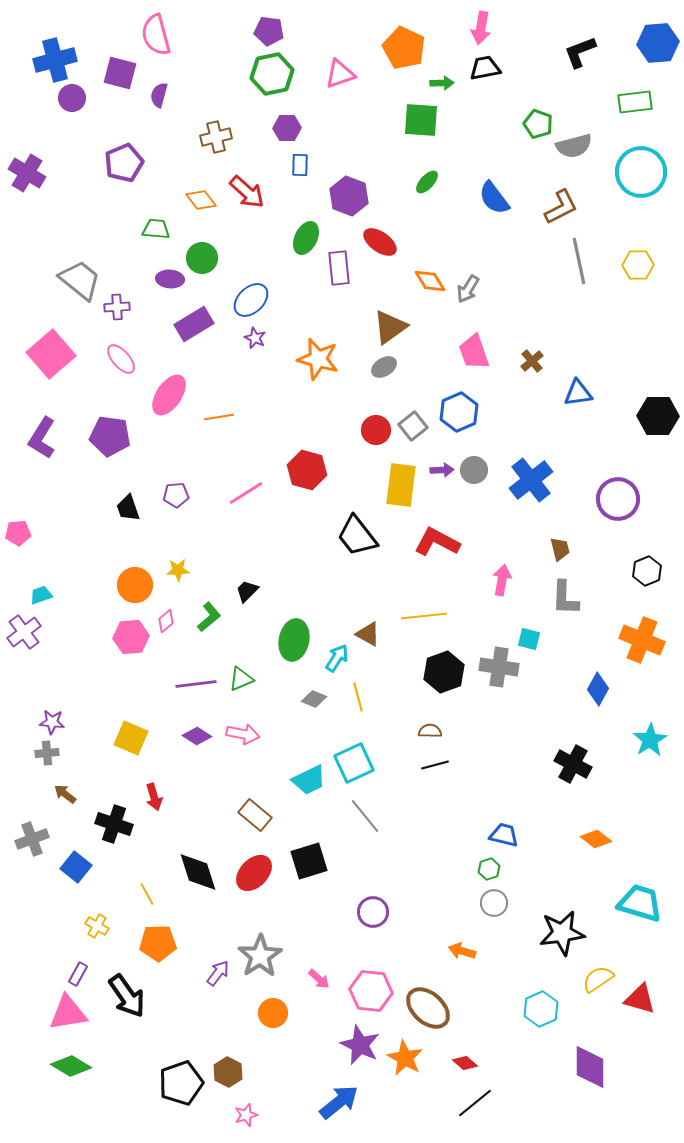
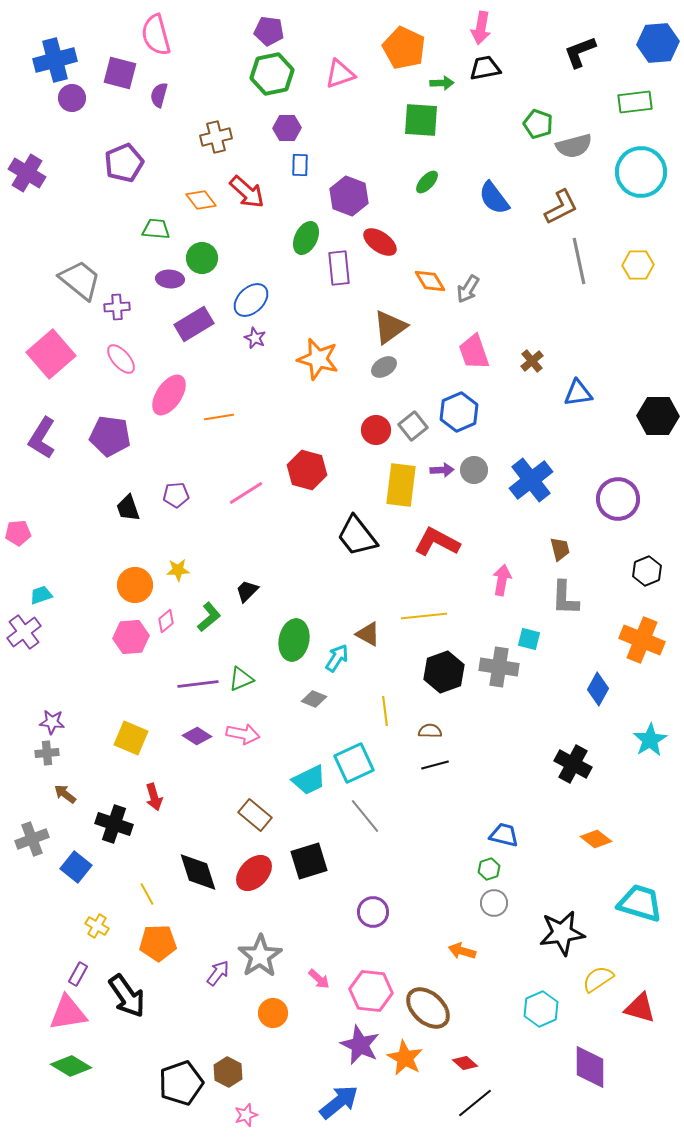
purple line at (196, 684): moved 2 px right
yellow line at (358, 697): moved 27 px right, 14 px down; rotated 8 degrees clockwise
red triangle at (640, 999): moved 9 px down
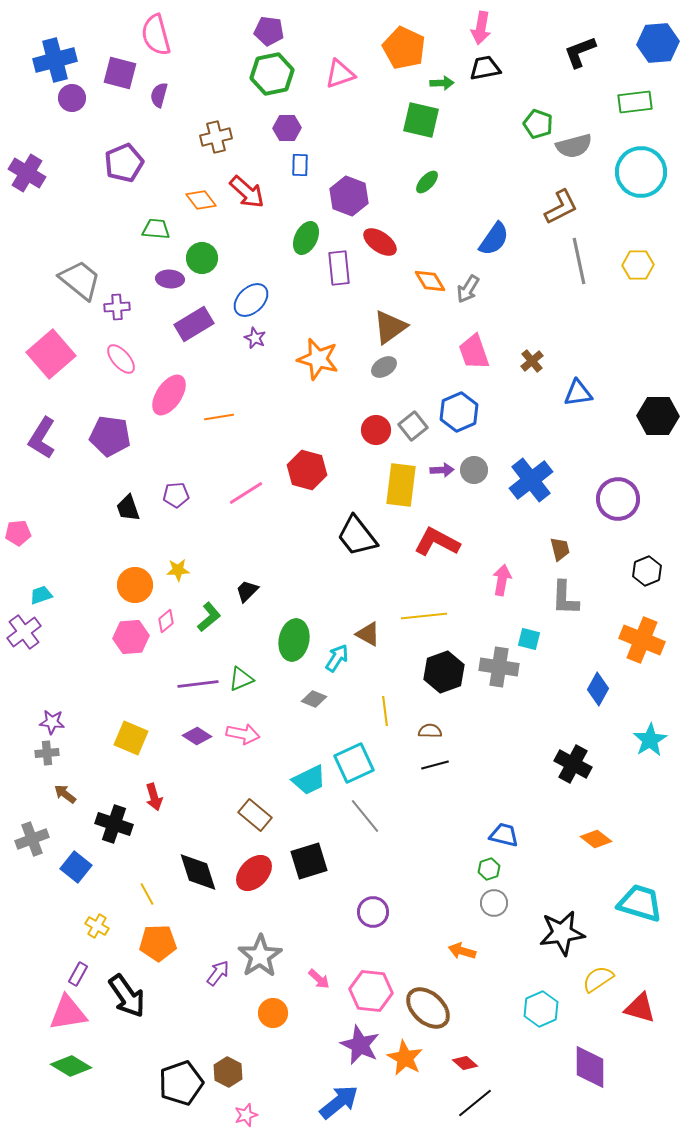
green square at (421, 120): rotated 9 degrees clockwise
blue semicircle at (494, 198): moved 41 px down; rotated 108 degrees counterclockwise
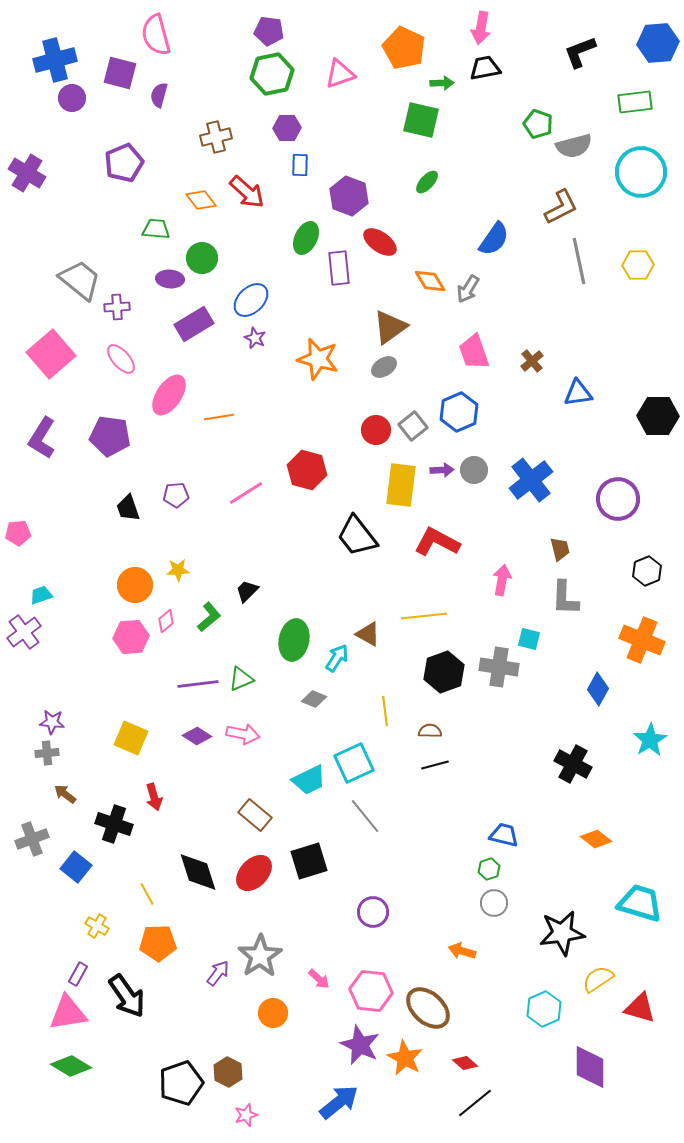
cyan hexagon at (541, 1009): moved 3 px right
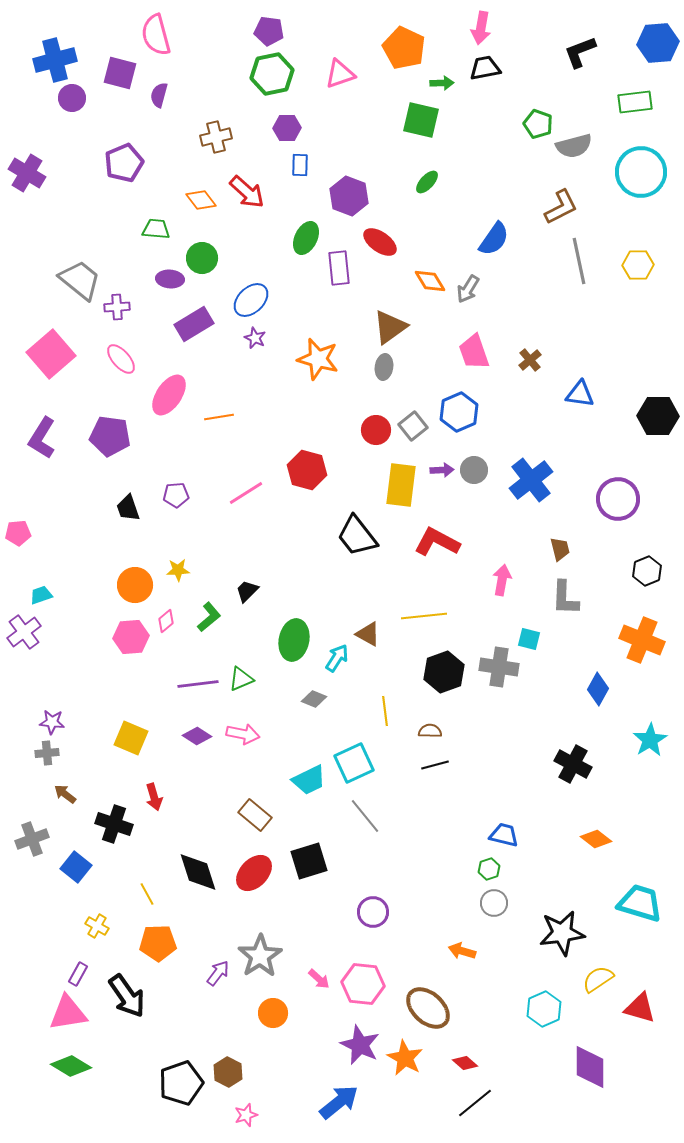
brown cross at (532, 361): moved 2 px left, 1 px up
gray ellipse at (384, 367): rotated 50 degrees counterclockwise
blue triangle at (578, 393): moved 2 px right, 1 px down; rotated 16 degrees clockwise
pink hexagon at (371, 991): moved 8 px left, 7 px up
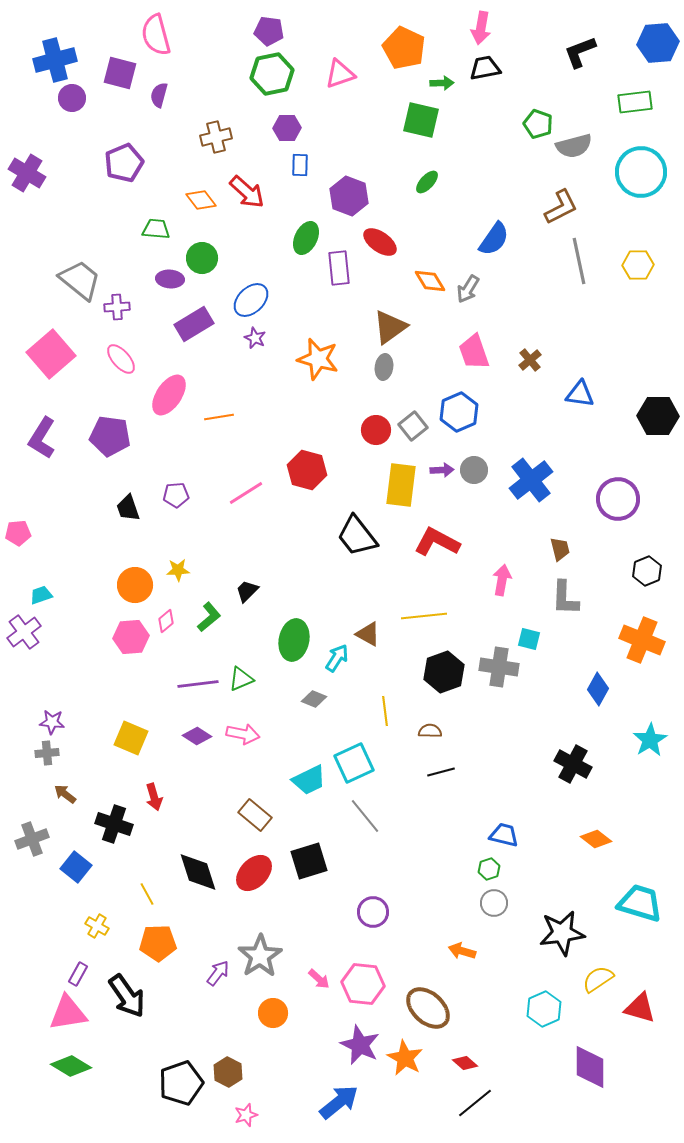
black line at (435, 765): moved 6 px right, 7 px down
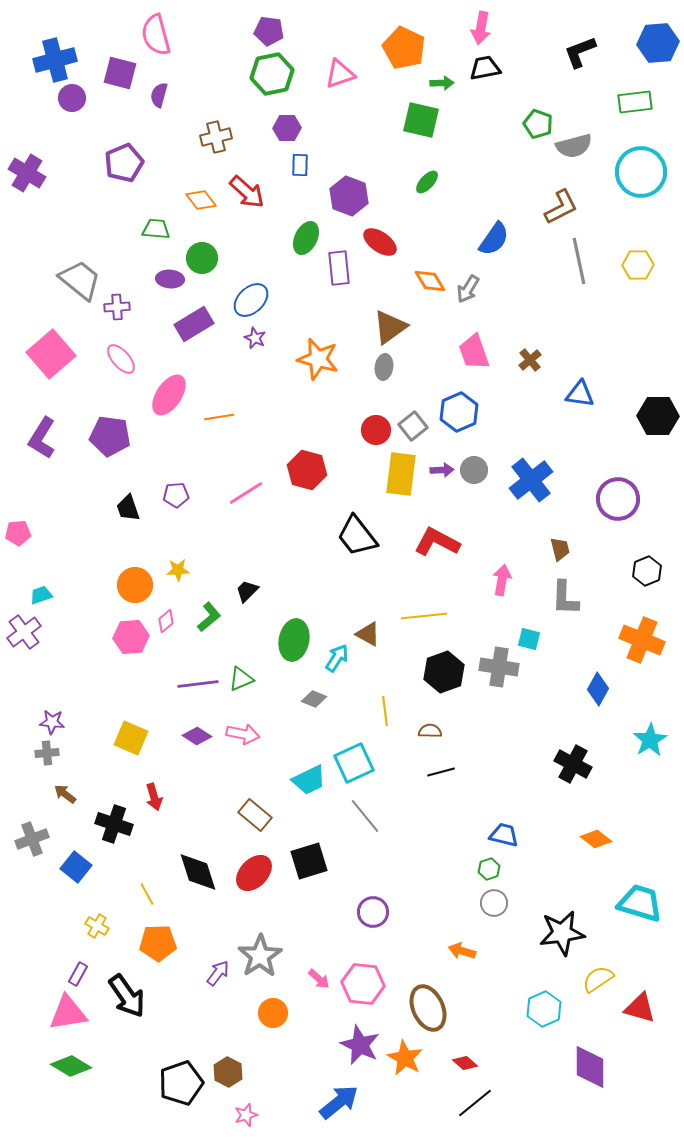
yellow rectangle at (401, 485): moved 11 px up
brown ellipse at (428, 1008): rotated 24 degrees clockwise
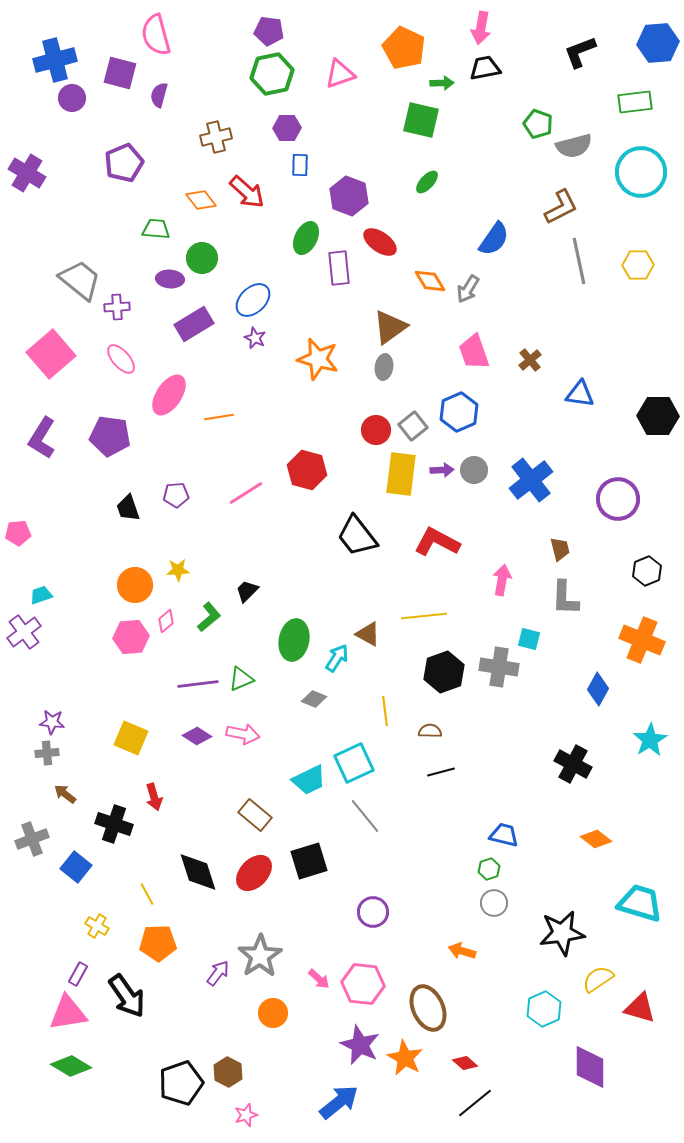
blue ellipse at (251, 300): moved 2 px right
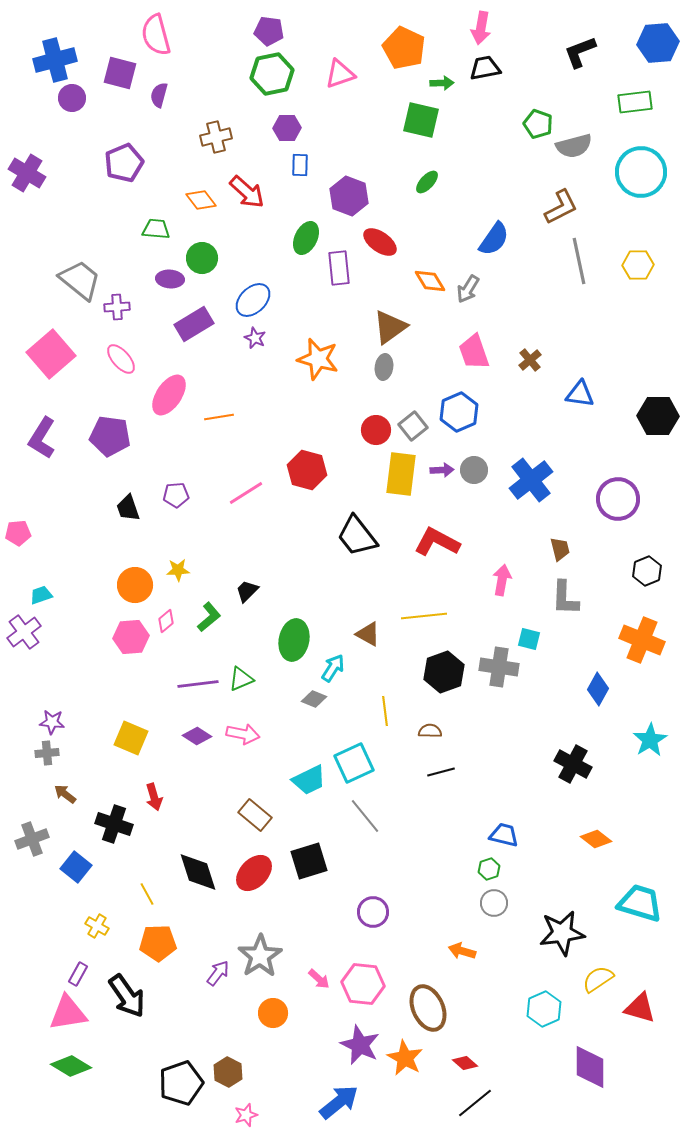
cyan arrow at (337, 658): moved 4 px left, 10 px down
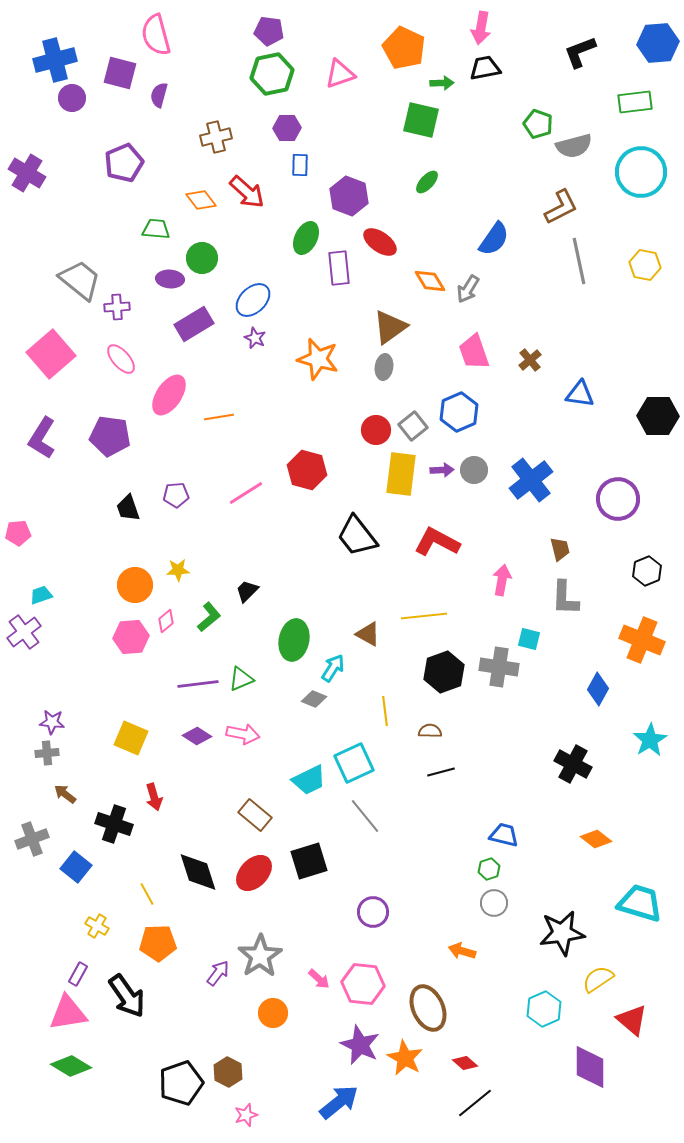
yellow hexagon at (638, 265): moved 7 px right; rotated 12 degrees clockwise
red triangle at (640, 1008): moved 8 px left, 12 px down; rotated 24 degrees clockwise
